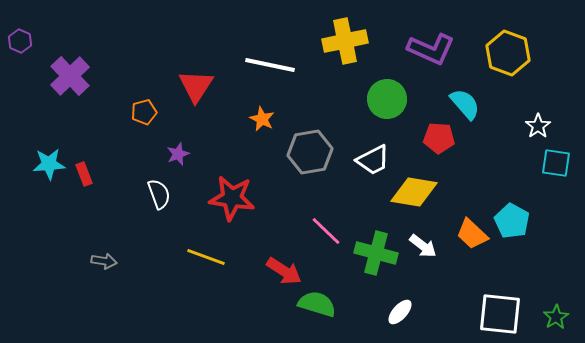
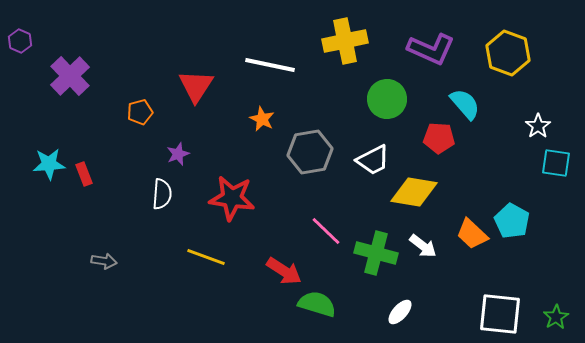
orange pentagon: moved 4 px left
white semicircle: moved 3 px right; rotated 24 degrees clockwise
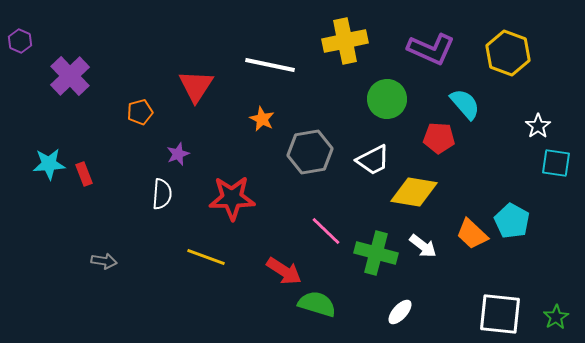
red star: rotated 9 degrees counterclockwise
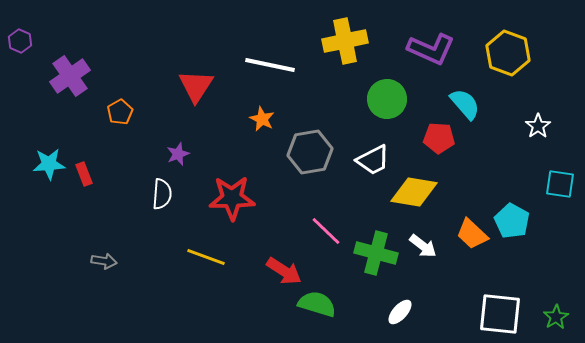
purple cross: rotated 9 degrees clockwise
orange pentagon: moved 20 px left; rotated 15 degrees counterclockwise
cyan square: moved 4 px right, 21 px down
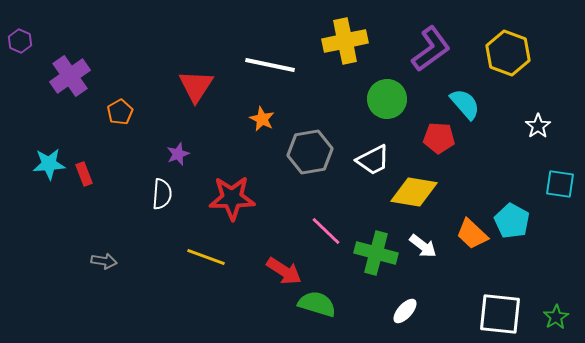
purple L-shape: rotated 60 degrees counterclockwise
white ellipse: moved 5 px right, 1 px up
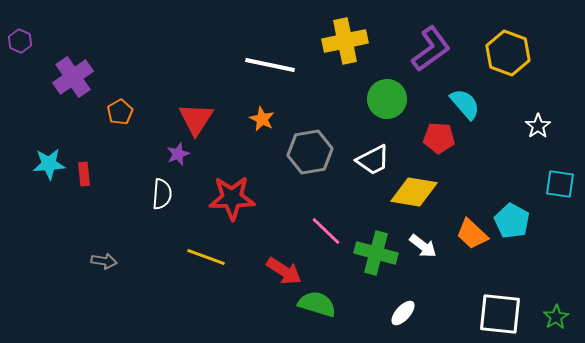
purple cross: moved 3 px right, 1 px down
red triangle: moved 33 px down
red rectangle: rotated 15 degrees clockwise
white ellipse: moved 2 px left, 2 px down
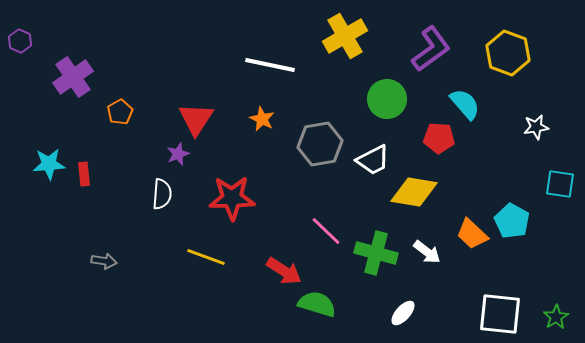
yellow cross: moved 5 px up; rotated 18 degrees counterclockwise
white star: moved 2 px left, 1 px down; rotated 25 degrees clockwise
gray hexagon: moved 10 px right, 8 px up
white arrow: moved 4 px right, 6 px down
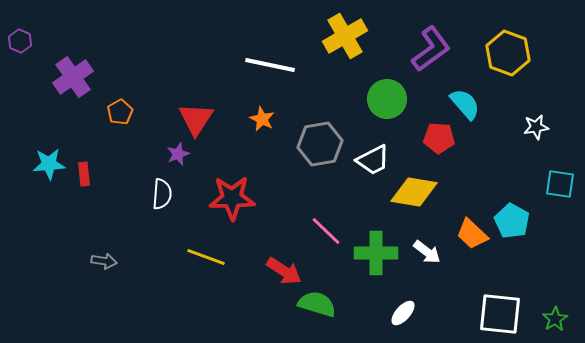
green cross: rotated 15 degrees counterclockwise
green star: moved 1 px left, 2 px down
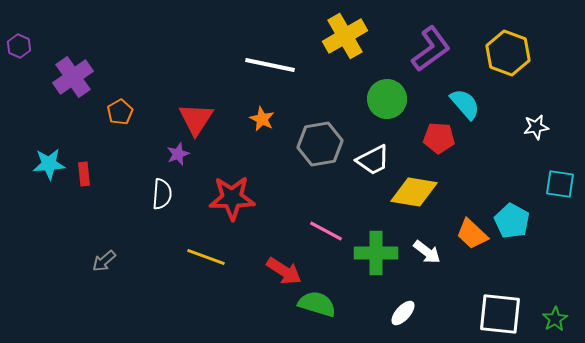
purple hexagon: moved 1 px left, 5 px down
pink line: rotated 16 degrees counterclockwise
gray arrow: rotated 130 degrees clockwise
